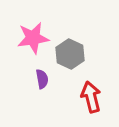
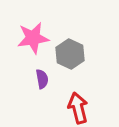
red arrow: moved 13 px left, 11 px down
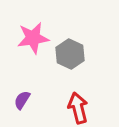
purple semicircle: moved 20 px left, 21 px down; rotated 138 degrees counterclockwise
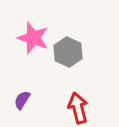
pink star: rotated 28 degrees clockwise
gray hexagon: moved 2 px left, 2 px up
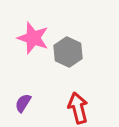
purple semicircle: moved 1 px right, 3 px down
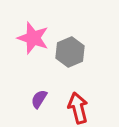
gray hexagon: moved 2 px right; rotated 12 degrees clockwise
purple semicircle: moved 16 px right, 4 px up
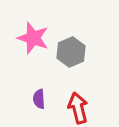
gray hexagon: moved 1 px right
purple semicircle: rotated 36 degrees counterclockwise
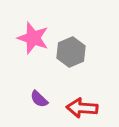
purple semicircle: rotated 42 degrees counterclockwise
red arrow: moved 4 px right; rotated 72 degrees counterclockwise
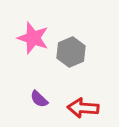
red arrow: moved 1 px right
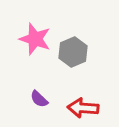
pink star: moved 2 px right, 1 px down
gray hexagon: moved 2 px right
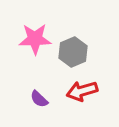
pink star: rotated 20 degrees counterclockwise
red arrow: moved 1 px left, 17 px up; rotated 20 degrees counterclockwise
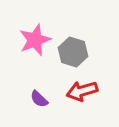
pink star: moved 1 px down; rotated 20 degrees counterclockwise
gray hexagon: rotated 20 degrees counterclockwise
